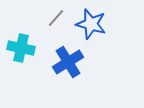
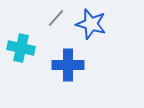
blue cross: moved 3 px down; rotated 32 degrees clockwise
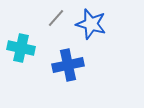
blue cross: rotated 12 degrees counterclockwise
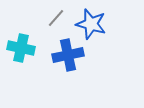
blue cross: moved 10 px up
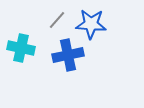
gray line: moved 1 px right, 2 px down
blue star: rotated 12 degrees counterclockwise
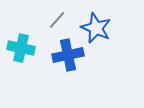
blue star: moved 5 px right, 4 px down; rotated 20 degrees clockwise
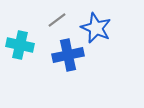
gray line: rotated 12 degrees clockwise
cyan cross: moved 1 px left, 3 px up
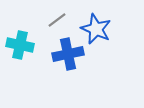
blue star: moved 1 px down
blue cross: moved 1 px up
